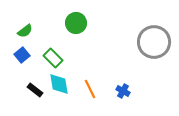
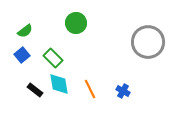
gray circle: moved 6 px left
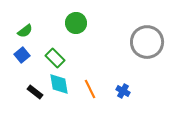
gray circle: moved 1 px left
green rectangle: moved 2 px right
black rectangle: moved 2 px down
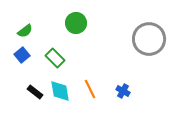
gray circle: moved 2 px right, 3 px up
cyan diamond: moved 1 px right, 7 px down
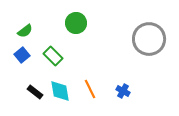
green rectangle: moved 2 px left, 2 px up
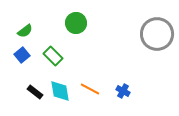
gray circle: moved 8 px right, 5 px up
orange line: rotated 36 degrees counterclockwise
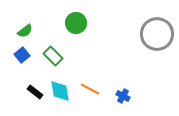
blue cross: moved 5 px down
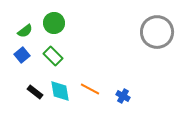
green circle: moved 22 px left
gray circle: moved 2 px up
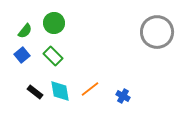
green semicircle: rotated 14 degrees counterclockwise
orange line: rotated 66 degrees counterclockwise
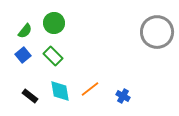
blue square: moved 1 px right
black rectangle: moved 5 px left, 4 px down
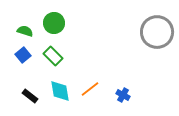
green semicircle: rotated 112 degrees counterclockwise
blue cross: moved 1 px up
